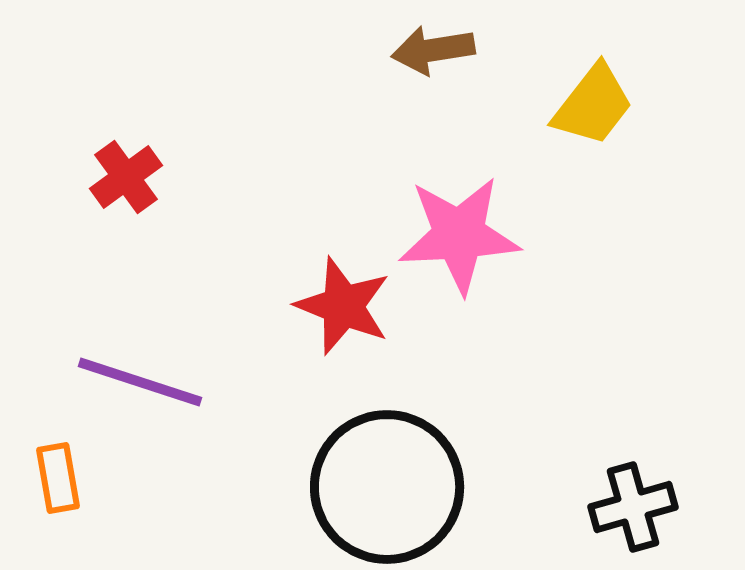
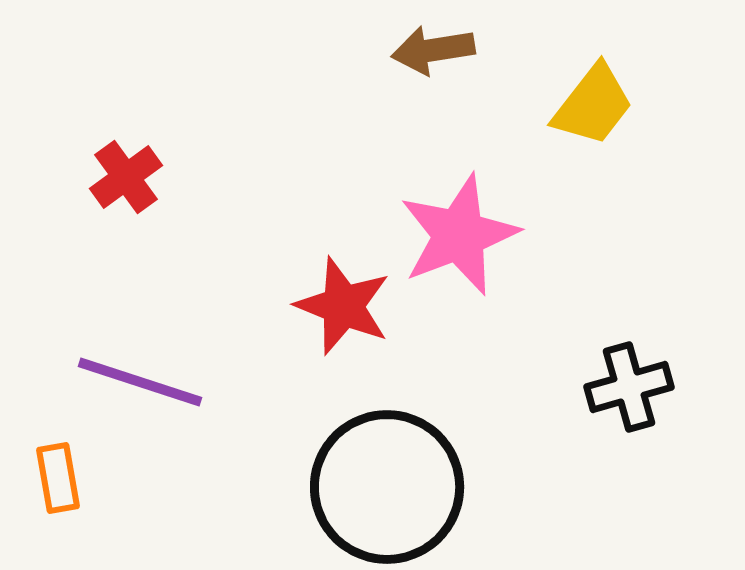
pink star: rotated 18 degrees counterclockwise
black cross: moved 4 px left, 120 px up
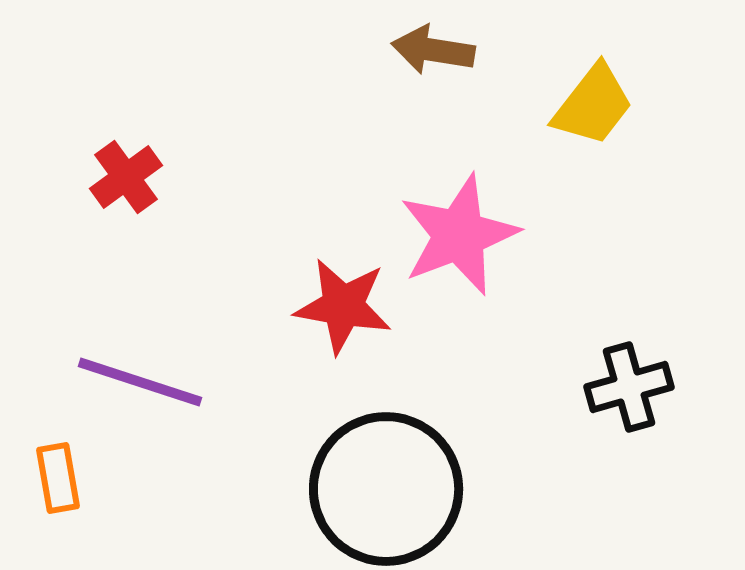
brown arrow: rotated 18 degrees clockwise
red star: rotated 12 degrees counterclockwise
black circle: moved 1 px left, 2 px down
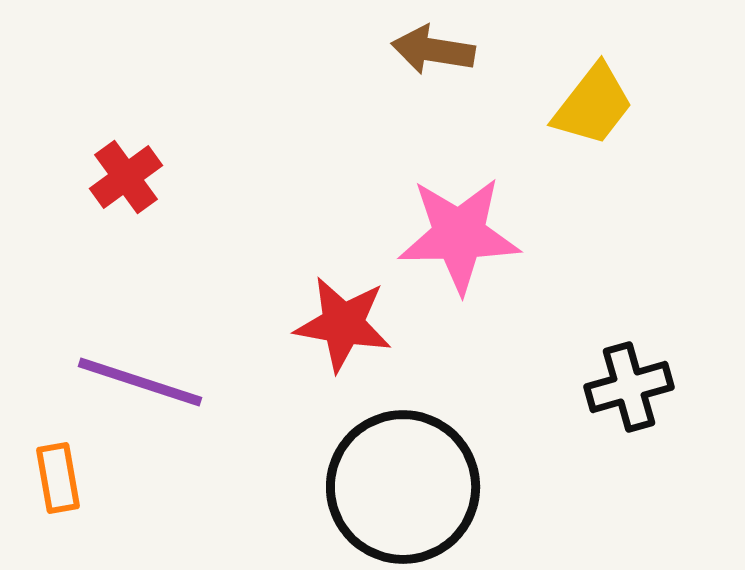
pink star: rotated 20 degrees clockwise
red star: moved 18 px down
black circle: moved 17 px right, 2 px up
